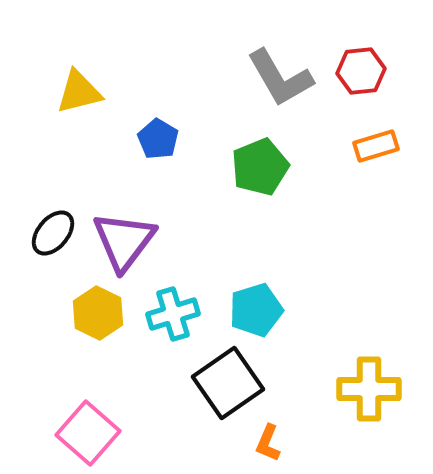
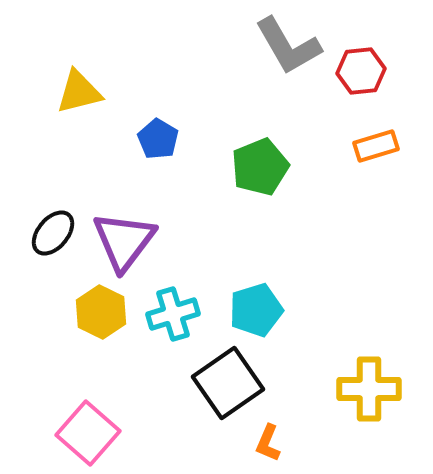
gray L-shape: moved 8 px right, 32 px up
yellow hexagon: moved 3 px right, 1 px up
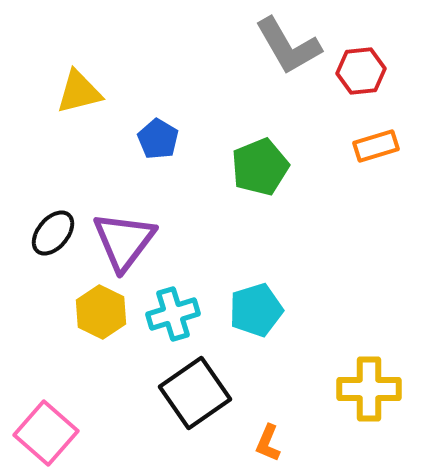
black square: moved 33 px left, 10 px down
pink square: moved 42 px left
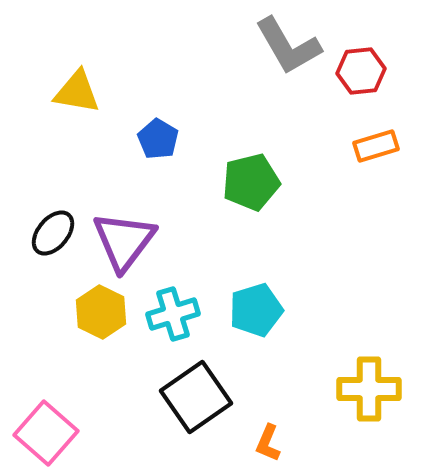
yellow triangle: moved 2 px left; rotated 24 degrees clockwise
green pentagon: moved 9 px left, 15 px down; rotated 8 degrees clockwise
black square: moved 1 px right, 4 px down
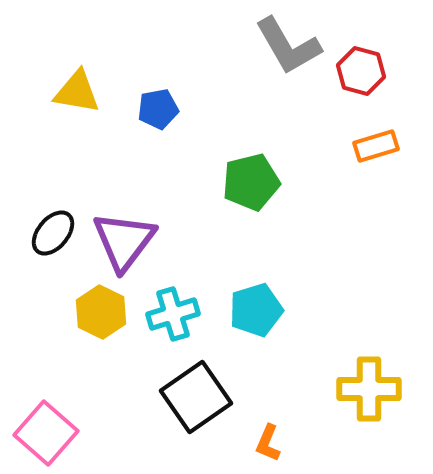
red hexagon: rotated 21 degrees clockwise
blue pentagon: moved 30 px up; rotated 30 degrees clockwise
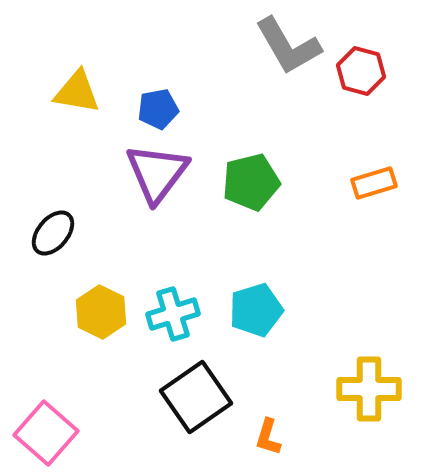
orange rectangle: moved 2 px left, 37 px down
purple triangle: moved 33 px right, 68 px up
orange L-shape: moved 6 px up; rotated 6 degrees counterclockwise
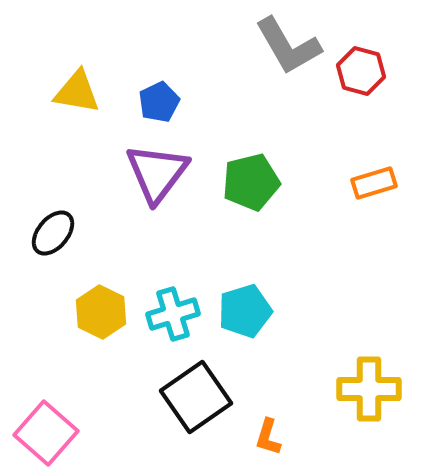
blue pentagon: moved 1 px right, 7 px up; rotated 15 degrees counterclockwise
cyan pentagon: moved 11 px left, 1 px down
